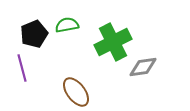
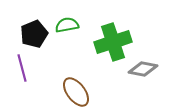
green cross: rotated 9 degrees clockwise
gray diamond: moved 2 px down; rotated 20 degrees clockwise
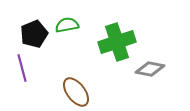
green cross: moved 4 px right
gray diamond: moved 7 px right
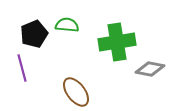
green semicircle: rotated 15 degrees clockwise
green cross: rotated 9 degrees clockwise
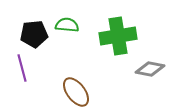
black pentagon: rotated 16 degrees clockwise
green cross: moved 1 px right, 6 px up
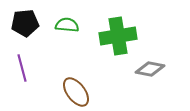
black pentagon: moved 9 px left, 11 px up
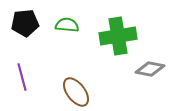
purple line: moved 9 px down
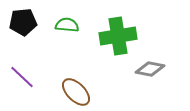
black pentagon: moved 2 px left, 1 px up
purple line: rotated 32 degrees counterclockwise
brown ellipse: rotated 8 degrees counterclockwise
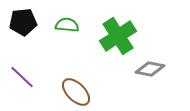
green cross: rotated 24 degrees counterclockwise
